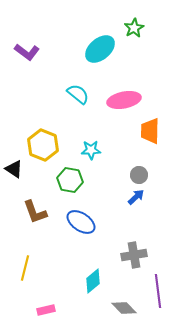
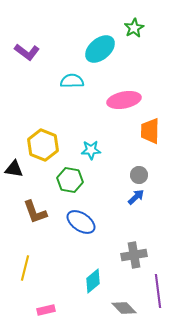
cyan semicircle: moved 6 px left, 13 px up; rotated 40 degrees counterclockwise
black triangle: rotated 24 degrees counterclockwise
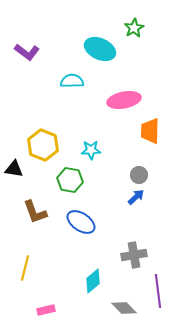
cyan ellipse: rotated 64 degrees clockwise
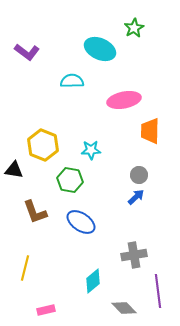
black triangle: moved 1 px down
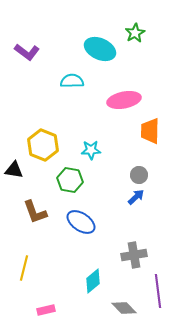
green star: moved 1 px right, 5 px down
yellow line: moved 1 px left
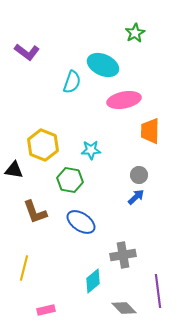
cyan ellipse: moved 3 px right, 16 px down
cyan semicircle: moved 1 px down; rotated 110 degrees clockwise
gray cross: moved 11 px left
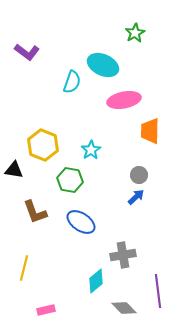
cyan star: rotated 30 degrees counterclockwise
cyan diamond: moved 3 px right
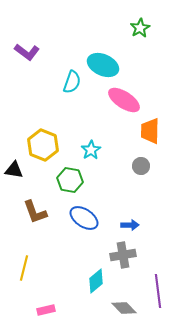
green star: moved 5 px right, 5 px up
pink ellipse: rotated 44 degrees clockwise
gray circle: moved 2 px right, 9 px up
blue arrow: moved 6 px left, 28 px down; rotated 42 degrees clockwise
blue ellipse: moved 3 px right, 4 px up
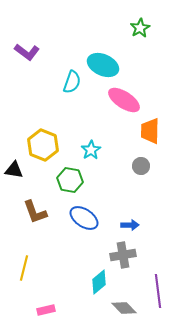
cyan diamond: moved 3 px right, 1 px down
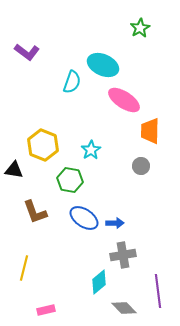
blue arrow: moved 15 px left, 2 px up
